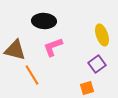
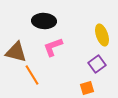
brown triangle: moved 1 px right, 2 px down
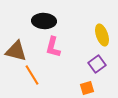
pink L-shape: rotated 55 degrees counterclockwise
brown triangle: moved 1 px up
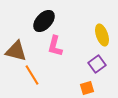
black ellipse: rotated 50 degrees counterclockwise
pink L-shape: moved 2 px right, 1 px up
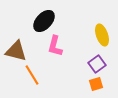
orange square: moved 9 px right, 4 px up
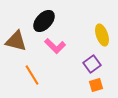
pink L-shape: rotated 60 degrees counterclockwise
brown triangle: moved 10 px up
purple square: moved 5 px left
orange square: moved 1 px down
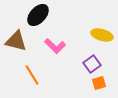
black ellipse: moved 6 px left, 6 px up
yellow ellipse: rotated 55 degrees counterclockwise
orange square: moved 3 px right, 2 px up
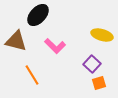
purple square: rotated 12 degrees counterclockwise
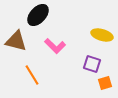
purple square: rotated 24 degrees counterclockwise
orange square: moved 6 px right
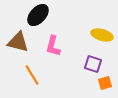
brown triangle: moved 2 px right, 1 px down
pink L-shape: moved 2 px left; rotated 60 degrees clockwise
purple square: moved 1 px right
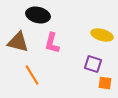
black ellipse: rotated 60 degrees clockwise
pink L-shape: moved 1 px left, 3 px up
orange square: rotated 24 degrees clockwise
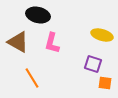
brown triangle: rotated 15 degrees clockwise
orange line: moved 3 px down
